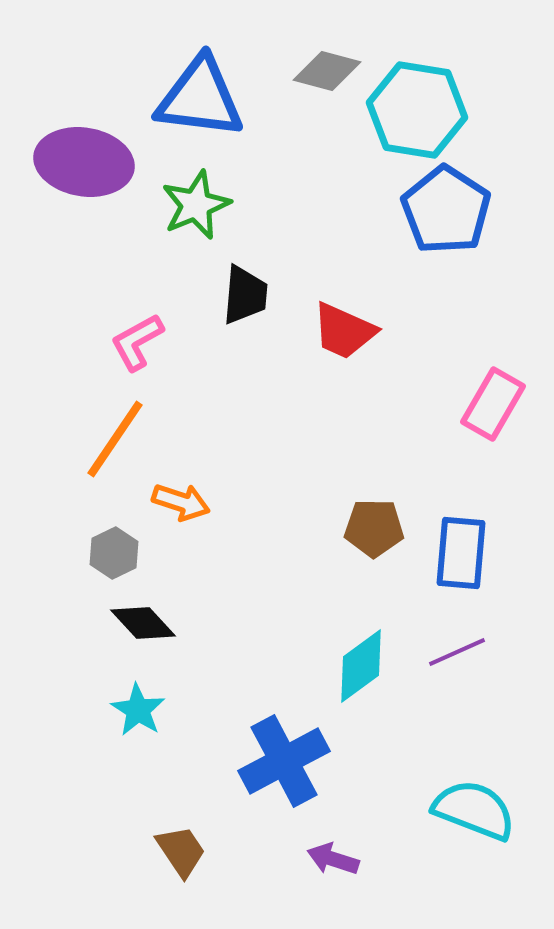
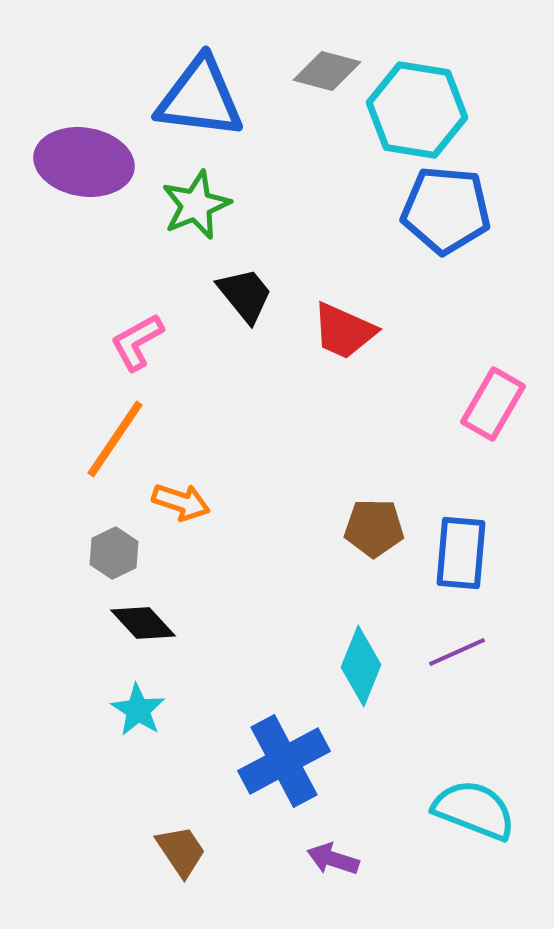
blue pentagon: rotated 28 degrees counterclockwise
black trapezoid: rotated 44 degrees counterclockwise
cyan diamond: rotated 32 degrees counterclockwise
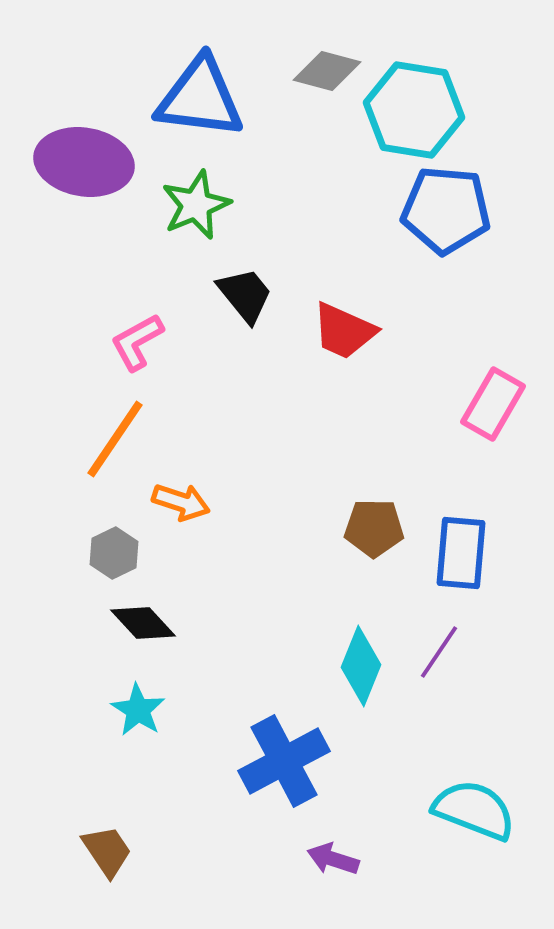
cyan hexagon: moved 3 px left
purple line: moved 18 px left; rotated 32 degrees counterclockwise
brown trapezoid: moved 74 px left
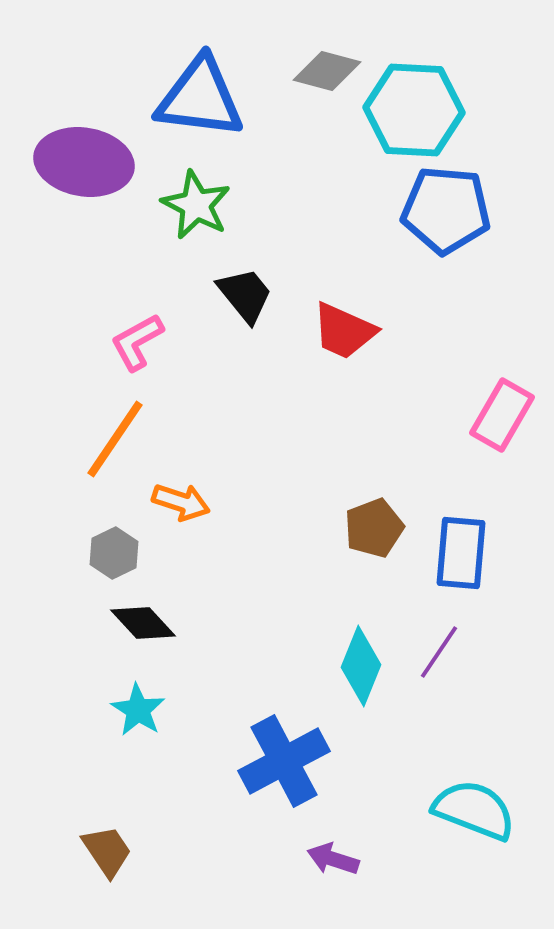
cyan hexagon: rotated 6 degrees counterclockwise
green star: rotated 22 degrees counterclockwise
pink rectangle: moved 9 px right, 11 px down
brown pentagon: rotated 22 degrees counterclockwise
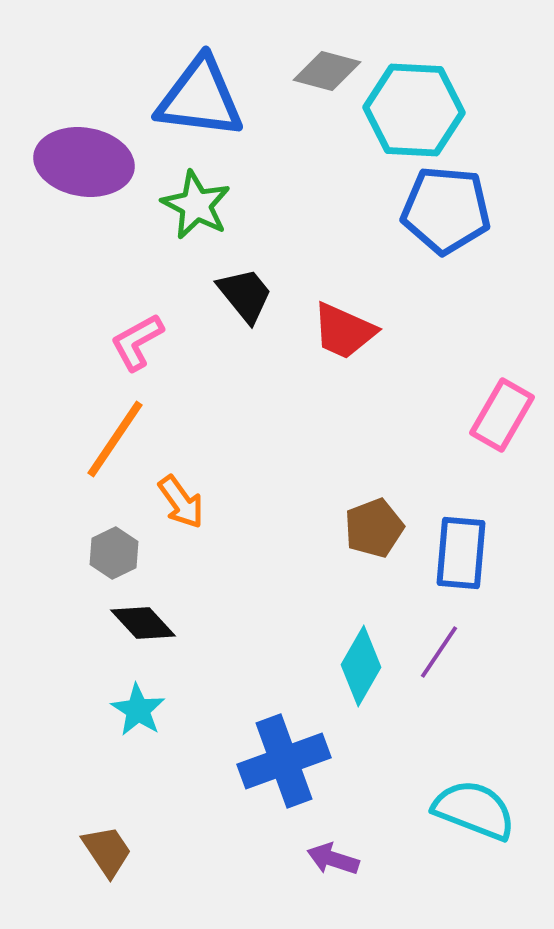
orange arrow: rotated 36 degrees clockwise
cyan diamond: rotated 8 degrees clockwise
blue cross: rotated 8 degrees clockwise
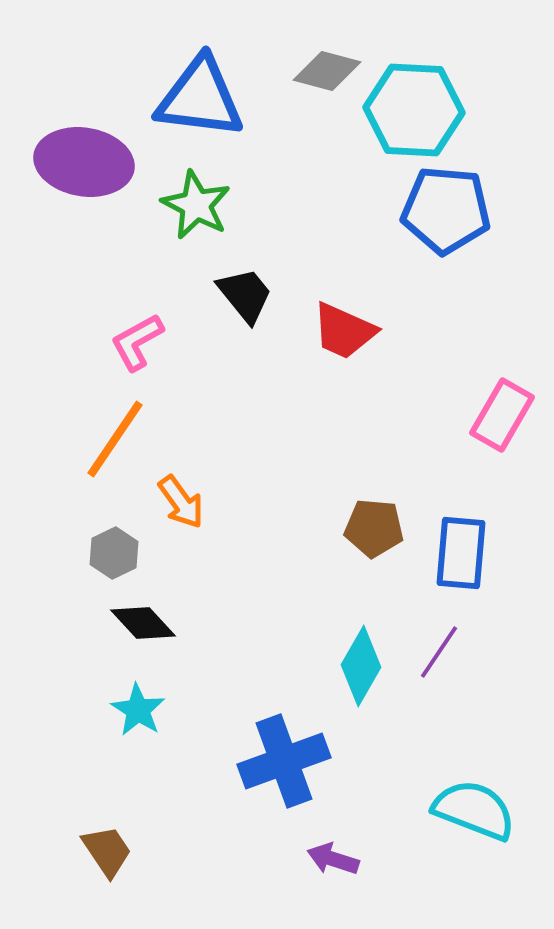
brown pentagon: rotated 26 degrees clockwise
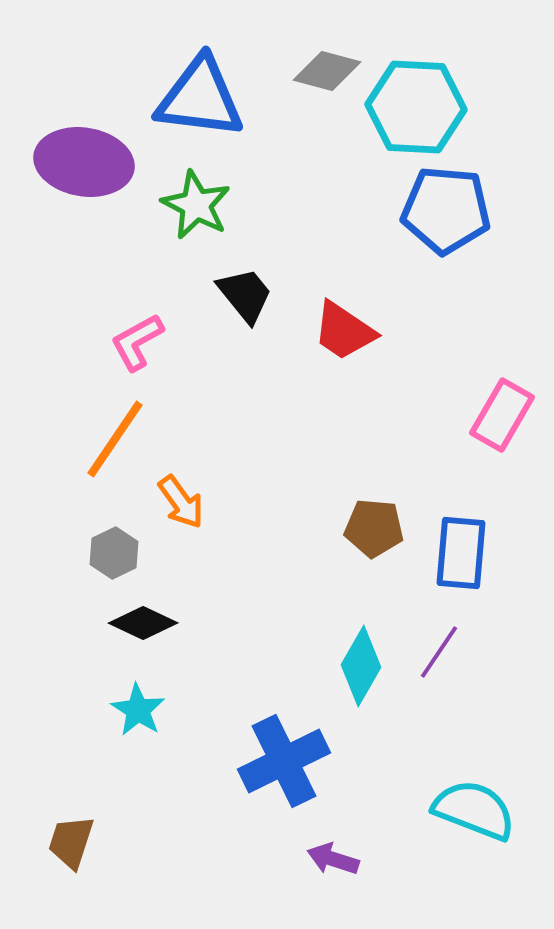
cyan hexagon: moved 2 px right, 3 px up
red trapezoid: rotated 10 degrees clockwise
black diamond: rotated 22 degrees counterclockwise
blue cross: rotated 6 degrees counterclockwise
brown trapezoid: moved 36 px left, 9 px up; rotated 128 degrees counterclockwise
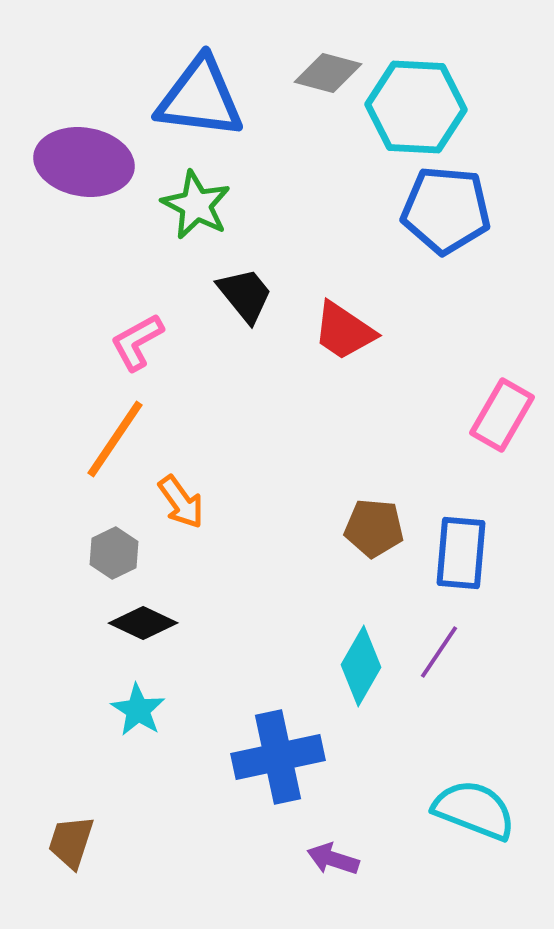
gray diamond: moved 1 px right, 2 px down
blue cross: moved 6 px left, 4 px up; rotated 14 degrees clockwise
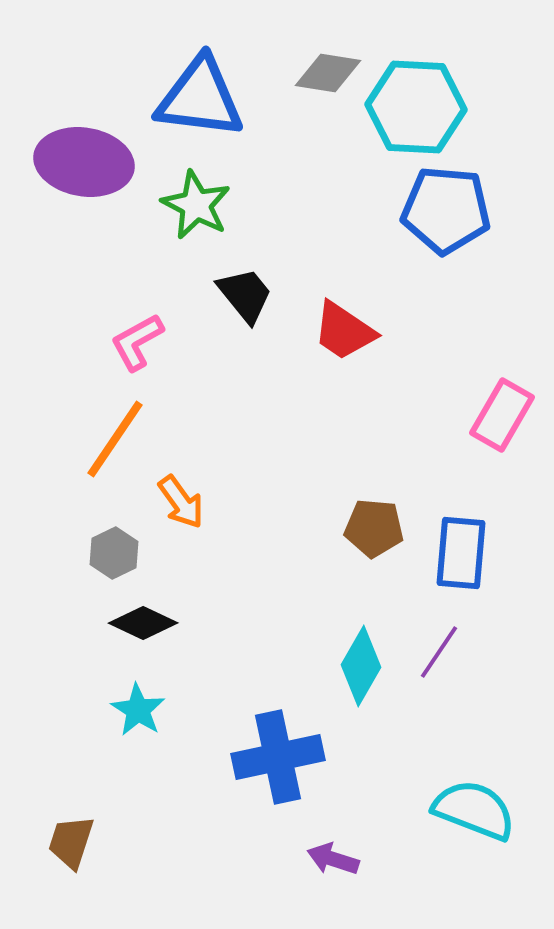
gray diamond: rotated 6 degrees counterclockwise
